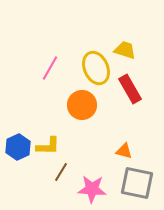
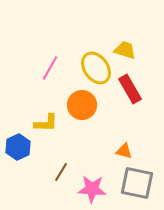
yellow ellipse: rotated 12 degrees counterclockwise
yellow L-shape: moved 2 px left, 23 px up
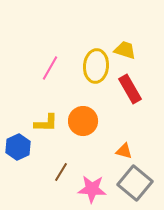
yellow ellipse: moved 2 px up; rotated 40 degrees clockwise
orange circle: moved 1 px right, 16 px down
gray square: moved 2 px left; rotated 28 degrees clockwise
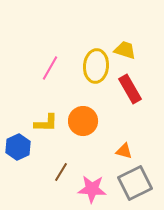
gray square: rotated 24 degrees clockwise
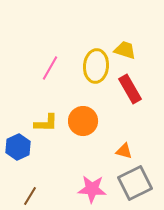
brown line: moved 31 px left, 24 px down
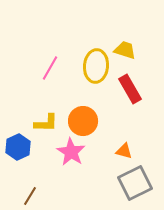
pink star: moved 21 px left, 37 px up; rotated 28 degrees clockwise
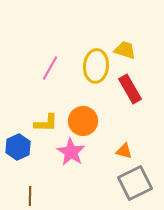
brown line: rotated 30 degrees counterclockwise
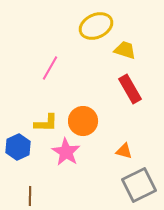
yellow ellipse: moved 40 px up; rotated 60 degrees clockwise
pink star: moved 5 px left
gray square: moved 4 px right, 2 px down
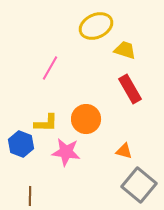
orange circle: moved 3 px right, 2 px up
blue hexagon: moved 3 px right, 3 px up; rotated 15 degrees counterclockwise
pink star: rotated 24 degrees counterclockwise
gray square: rotated 24 degrees counterclockwise
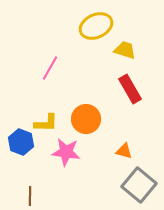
blue hexagon: moved 2 px up
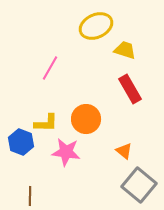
orange triangle: rotated 24 degrees clockwise
